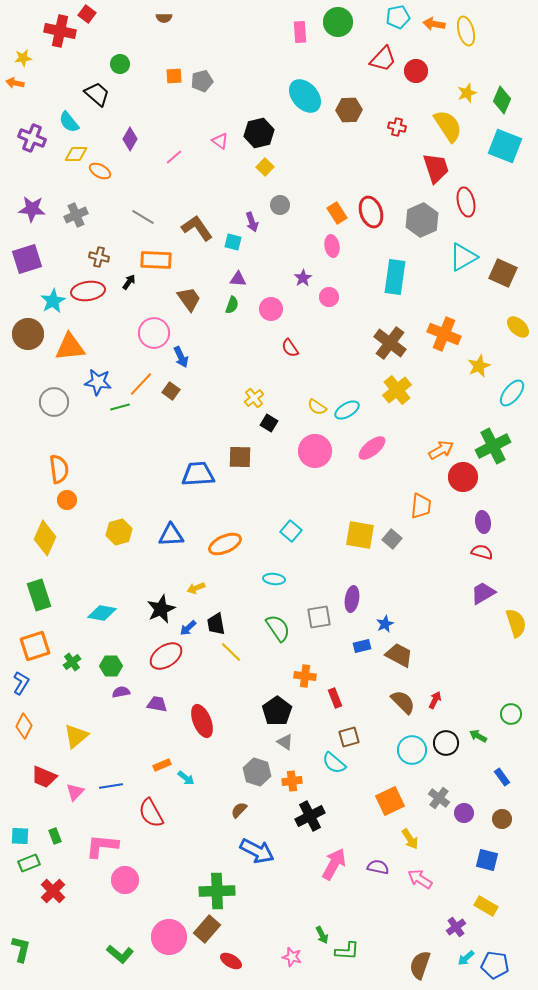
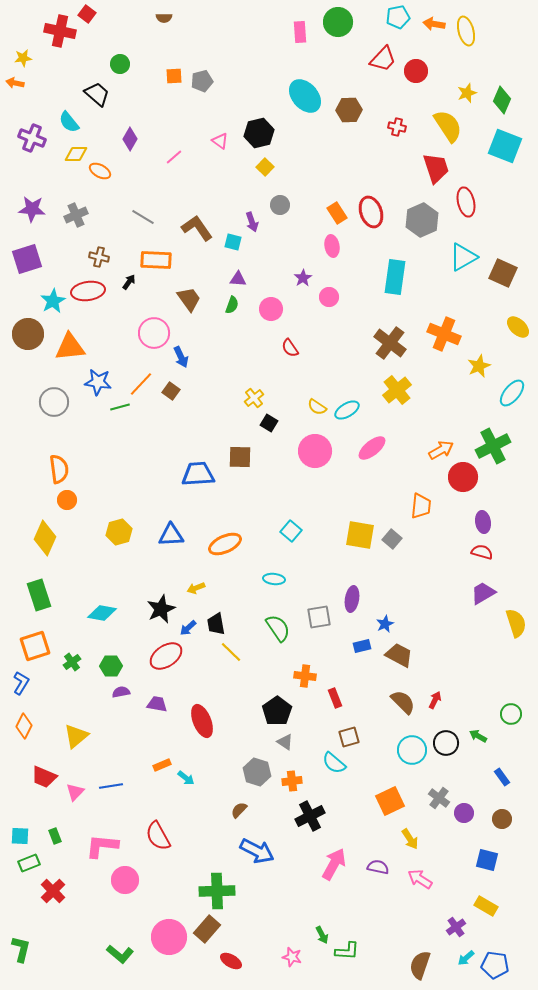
red semicircle at (151, 813): moved 7 px right, 23 px down
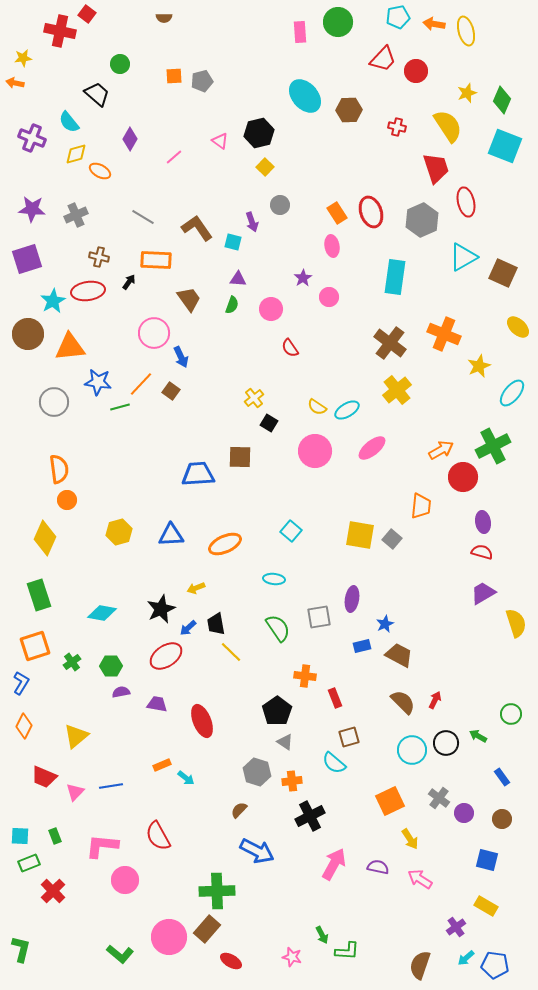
yellow diamond at (76, 154): rotated 15 degrees counterclockwise
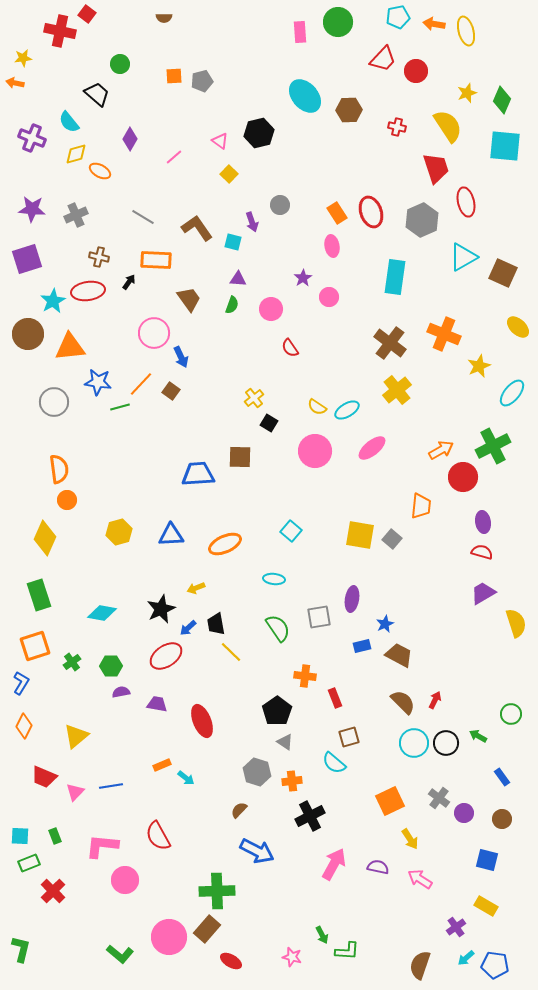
cyan square at (505, 146): rotated 16 degrees counterclockwise
yellow square at (265, 167): moved 36 px left, 7 px down
cyan circle at (412, 750): moved 2 px right, 7 px up
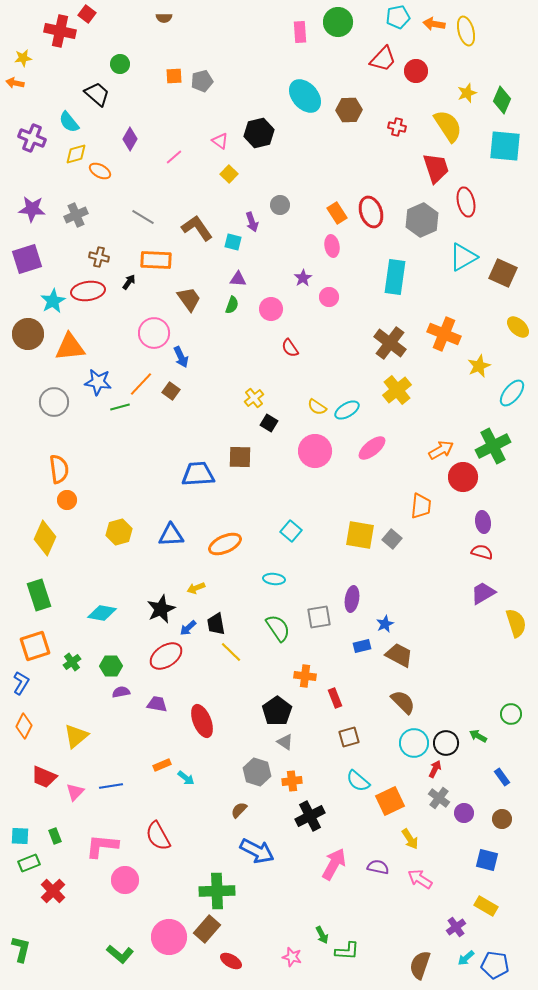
red arrow at (435, 700): moved 69 px down
cyan semicircle at (334, 763): moved 24 px right, 18 px down
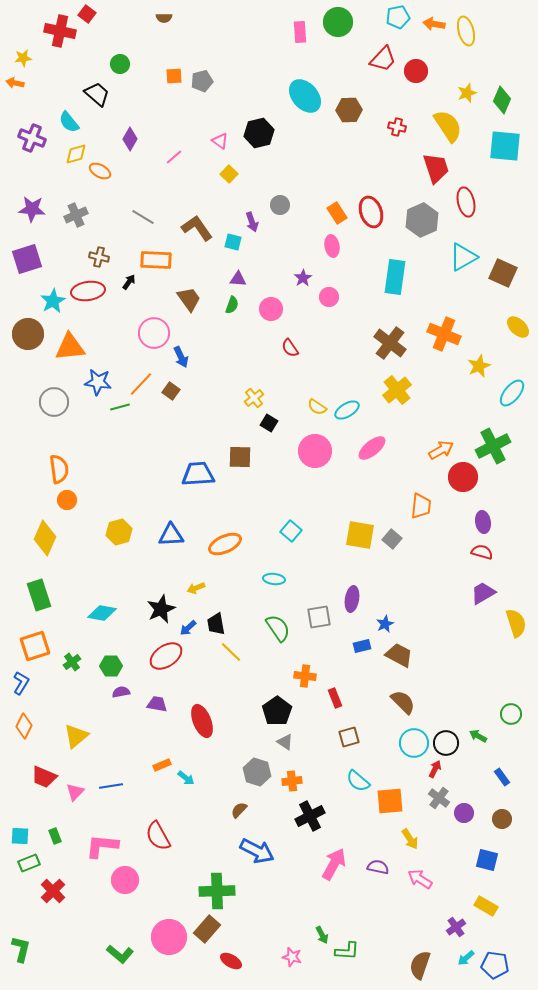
orange square at (390, 801): rotated 20 degrees clockwise
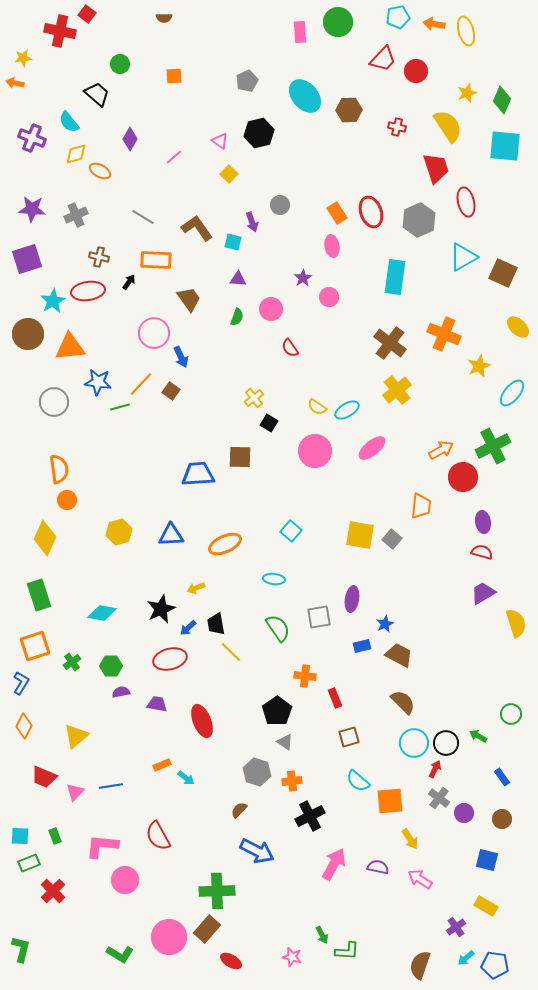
gray pentagon at (202, 81): moved 45 px right; rotated 10 degrees counterclockwise
gray hexagon at (422, 220): moved 3 px left
green semicircle at (232, 305): moved 5 px right, 12 px down
red ellipse at (166, 656): moved 4 px right, 3 px down; rotated 20 degrees clockwise
green L-shape at (120, 954): rotated 8 degrees counterclockwise
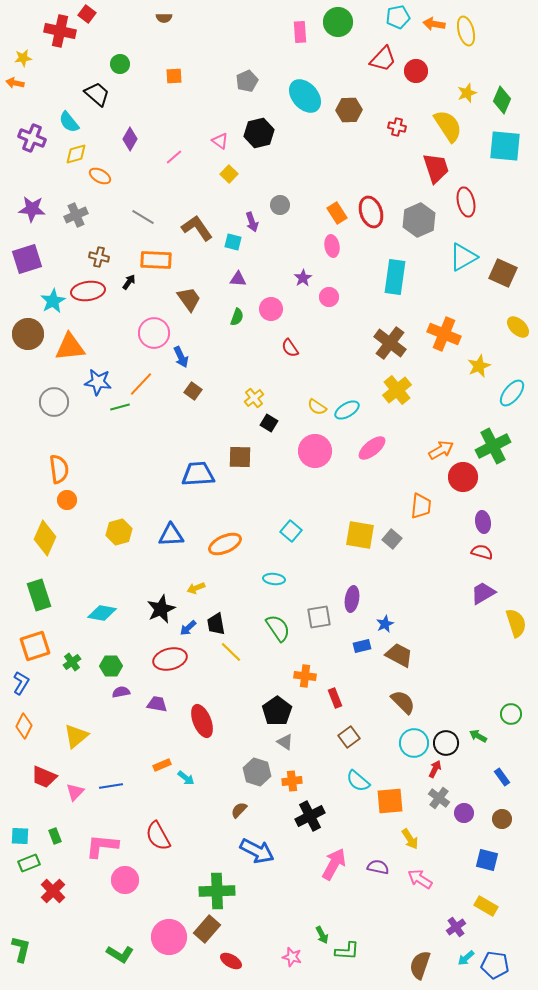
orange ellipse at (100, 171): moved 5 px down
brown square at (171, 391): moved 22 px right
brown square at (349, 737): rotated 20 degrees counterclockwise
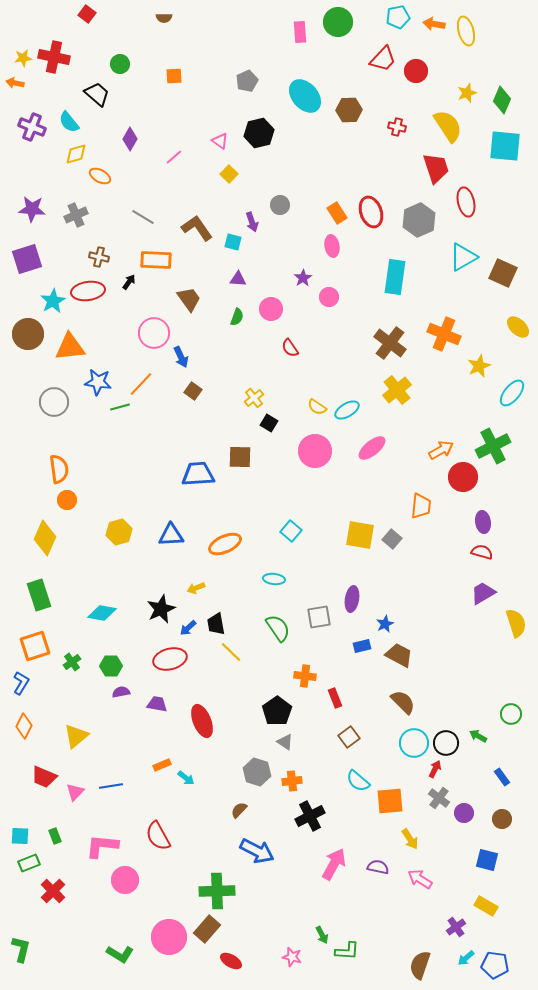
red cross at (60, 31): moved 6 px left, 26 px down
purple cross at (32, 138): moved 11 px up
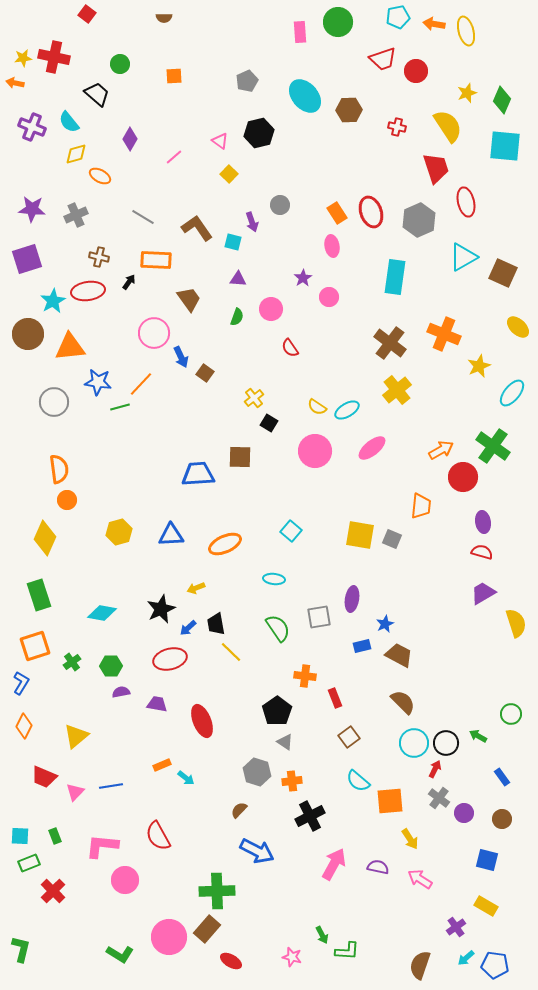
red trapezoid at (383, 59): rotated 28 degrees clockwise
brown square at (193, 391): moved 12 px right, 18 px up
green cross at (493, 446): rotated 28 degrees counterclockwise
gray square at (392, 539): rotated 18 degrees counterclockwise
